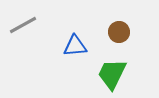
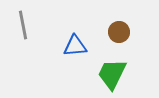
gray line: rotated 72 degrees counterclockwise
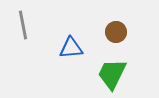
brown circle: moved 3 px left
blue triangle: moved 4 px left, 2 px down
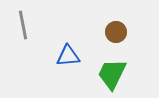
blue triangle: moved 3 px left, 8 px down
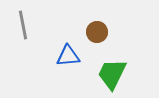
brown circle: moved 19 px left
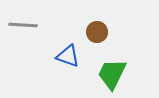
gray line: rotated 76 degrees counterclockwise
blue triangle: rotated 25 degrees clockwise
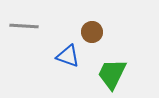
gray line: moved 1 px right, 1 px down
brown circle: moved 5 px left
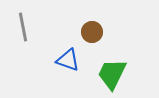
gray line: moved 1 px left, 1 px down; rotated 76 degrees clockwise
blue triangle: moved 4 px down
